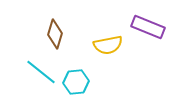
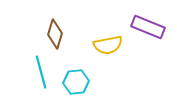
cyan line: rotated 36 degrees clockwise
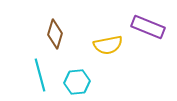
cyan line: moved 1 px left, 3 px down
cyan hexagon: moved 1 px right
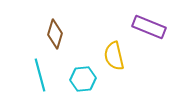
purple rectangle: moved 1 px right
yellow semicircle: moved 6 px right, 11 px down; rotated 88 degrees clockwise
cyan hexagon: moved 6 px right, 3 px up
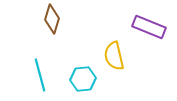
brown diamond: moved 3 px left, 15 px up
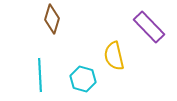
purple rectangle: rotated 24 degrees clockwise
cyan line: rotated 12 degrees clockwise
cyan hexagon: rotated 20 degrees clockwise
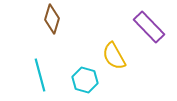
yellow semicircle: rotated 16 degrees counterclockwise
cyan line: rotated 12 degrees counterclockwise
cyan hexagon: moved 2 px right, 1 px down
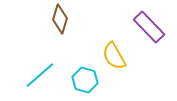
brown diamond: moved 8 px right
cyan line: rotated 64 degrees clockwise
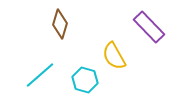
brown diamond: moved 5 px down
